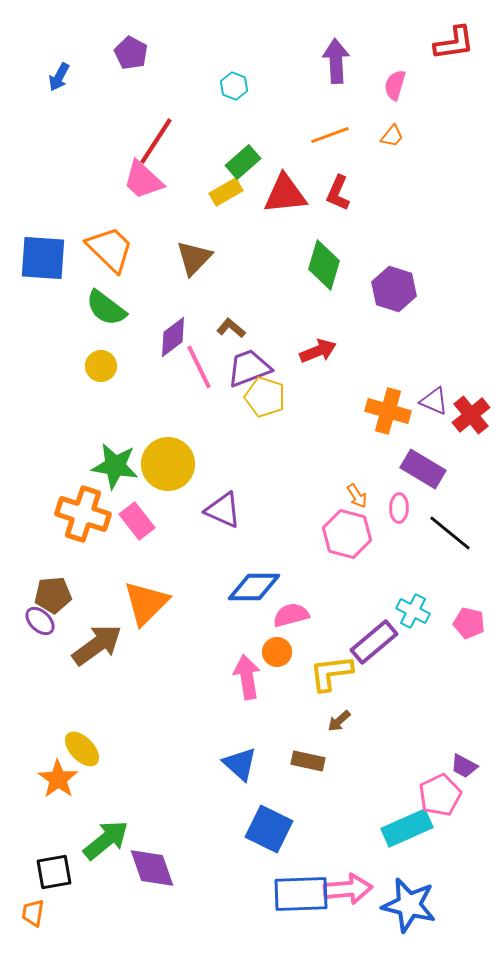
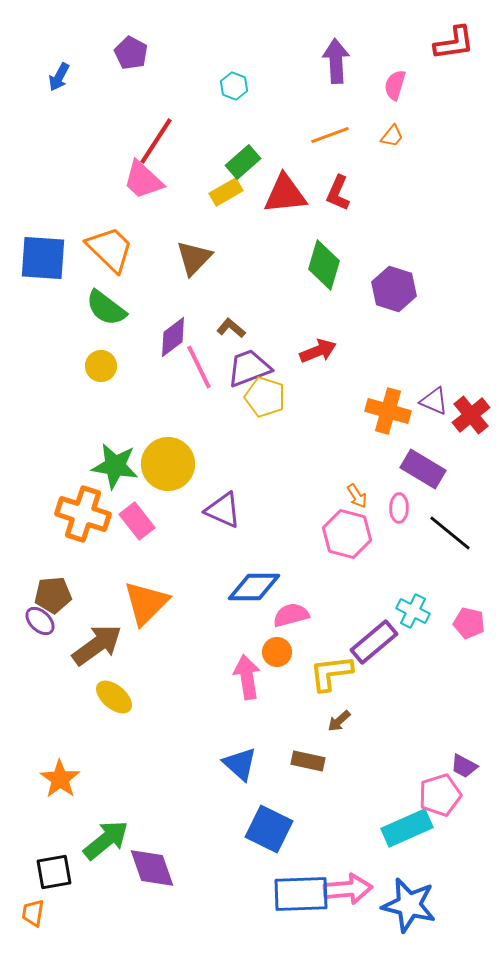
yellow ellipse at (82, 749): moved 32 px right, 52 px up; rotated 6 degrees counterclockwise
orange star at (58, 779): moved 2 px right
pink pentagon at (440, 795): rotated 9 degrees clockwise
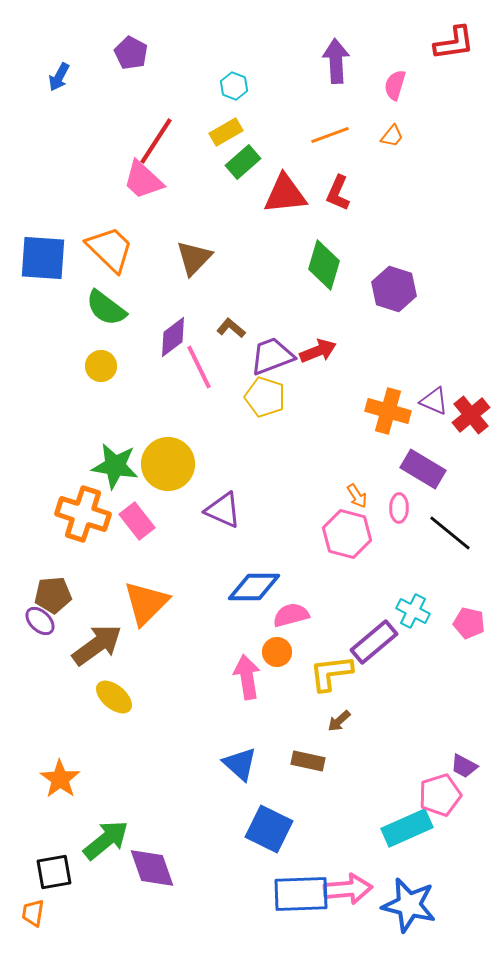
yellow rectangle at (226, 192): moved 60 px up
purple trapezoid at (249, 368): moved 23 px right, 12 px up
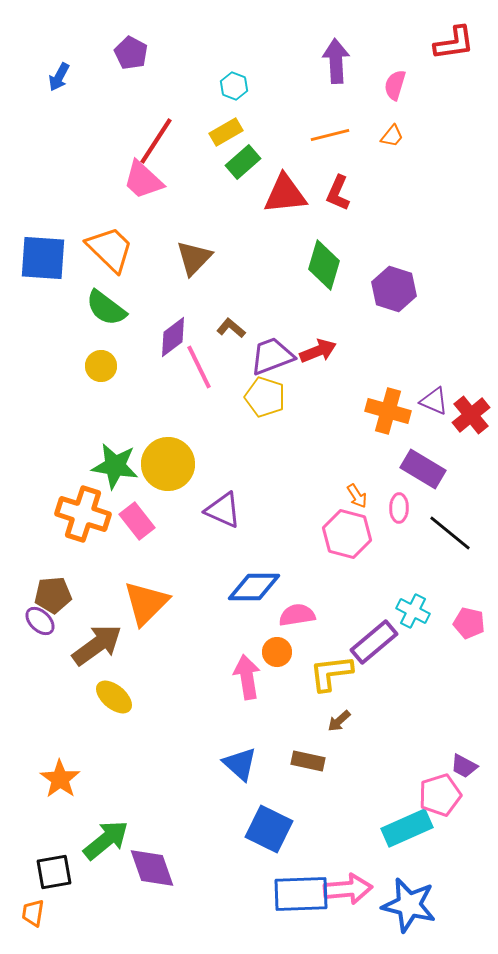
orange line at (330, 135): rotated 6 degrees clockwise
pink semicircle at (291, 615): moved 6 px right; rotated 6 degrees clockwise
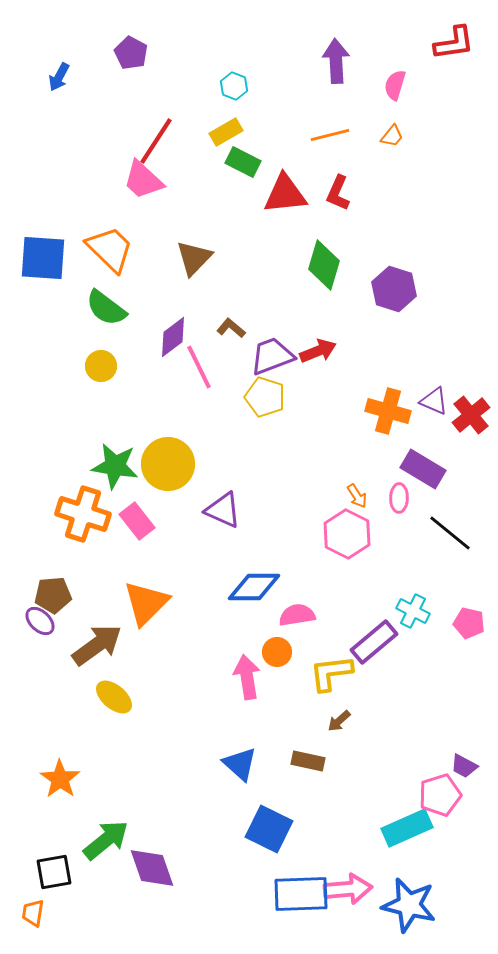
green rectangle at (243, 162): rotated 68 degrees clockwise
pink ellipse at (399, 508): moved 10 px up
pink hexagon at (347, 534): rotated 12 degrees clockwise
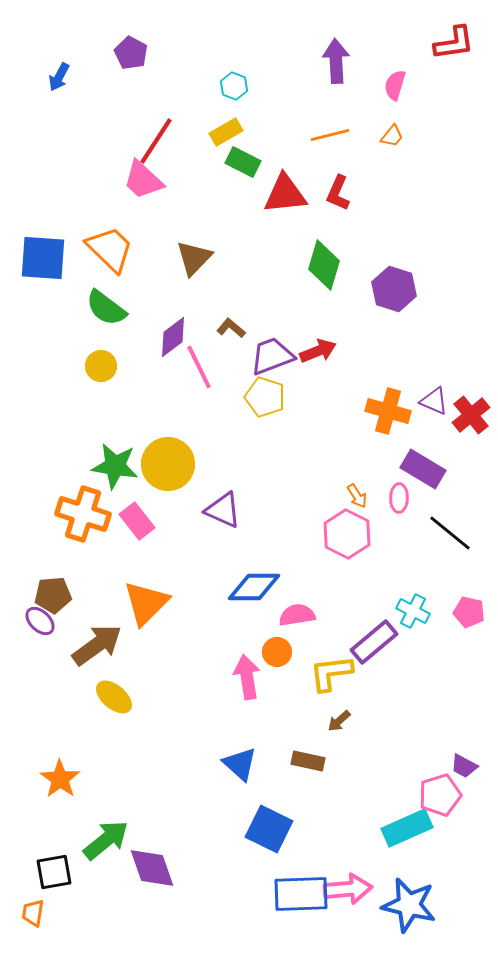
pink pentagon at (469, 623): moved 11 px up
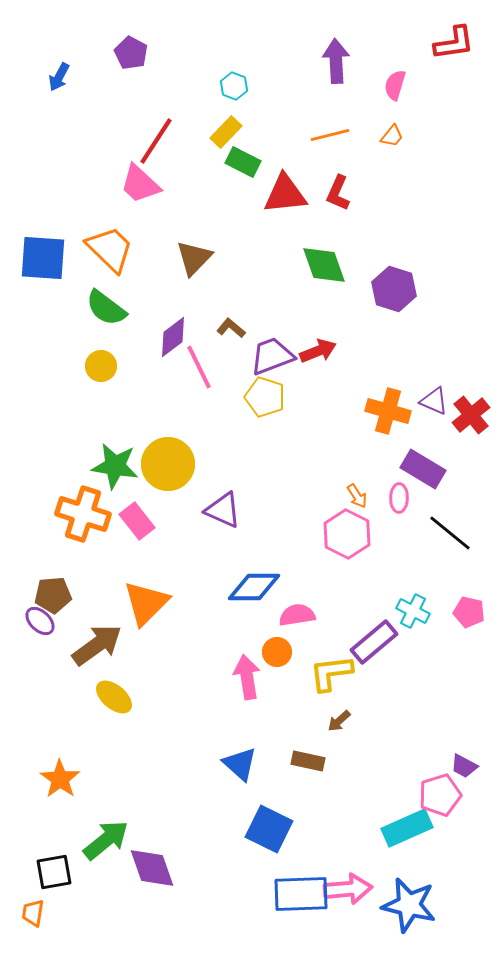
yellow rectangle at (226, 132): rotated 16 degrees counterclockwise
pink trapezoid at (143, 180): moved 3 px left, 4 px down
green diamond at (324, 265): rotated 36 degrees counterclockwise
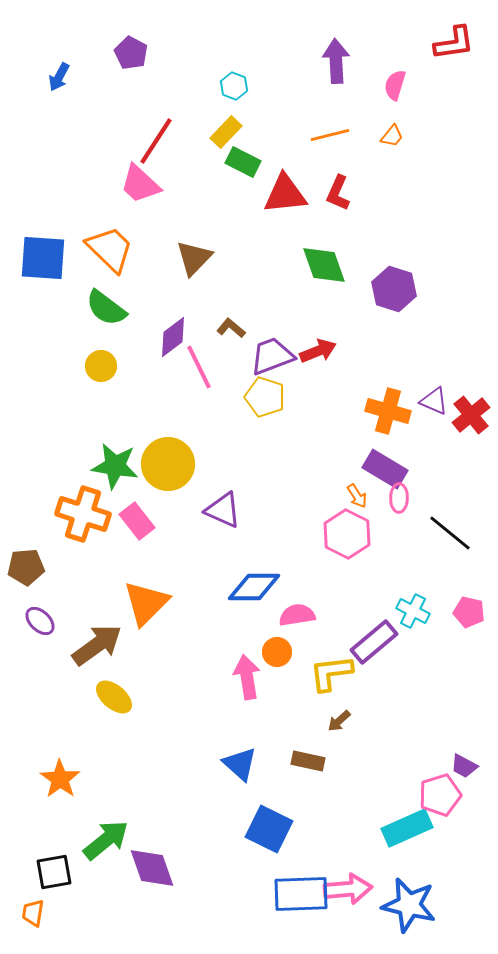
purple rectangle at (423, 469): moved 38 px left
brown pentagon at (53, 595): moved 27 px left, 28 px up
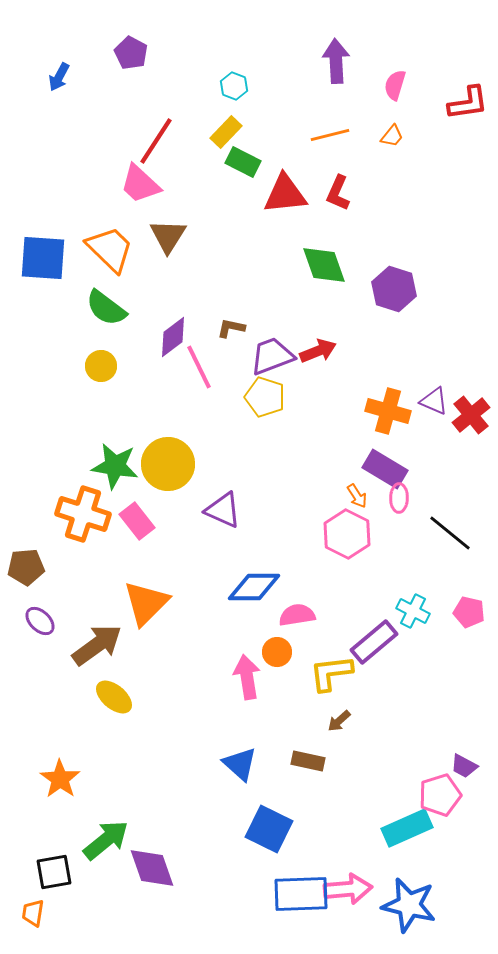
red L-shape at (454, 43): moved 14 px right, 60 px down
brown triangle at (194, 258): moved 26 px left, 22 px up; rotated 12 degrees counterclockwise
brown L-shape at (231, 328): rotated 28 degrees counterclockwise
